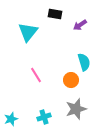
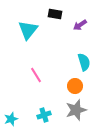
cyan triangle: moved 2 px up
orange circle: moved 4 px right, 6 px down
gray star: moved 1 px down
cyan cross: moved 2 px up
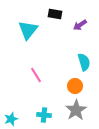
gray star: rotated 15 degrees counterclockwise
cyan cross: rotated 24 degrees clockwise
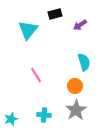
black rectangle: rotated 24 degrees counterclockwise
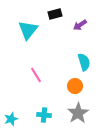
gray star: moved 2 px right, 3 px down
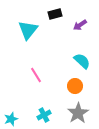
cyan semicircle: moved 2 px left, 1 px up; rotated 30 degrees counterclockwise
cyan cross: rotated 32 degrees counterclockwise
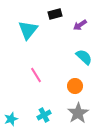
cyan semicircle: moved 2 px right, 4 px up
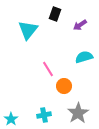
black rectangle: rotated 56 degrees counterclockwise
cyan semicircle: rotated 60 degrees counterclockwise
pink line: moved 12 px right, 6 px up
orange circle: moved 11 px left
cyan cross: rotated 16 degrees clockwise
cyan star: rotated 16 degrees counterclockwise
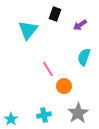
cyan semicircle: rotated 54 degrees counterclockwise
